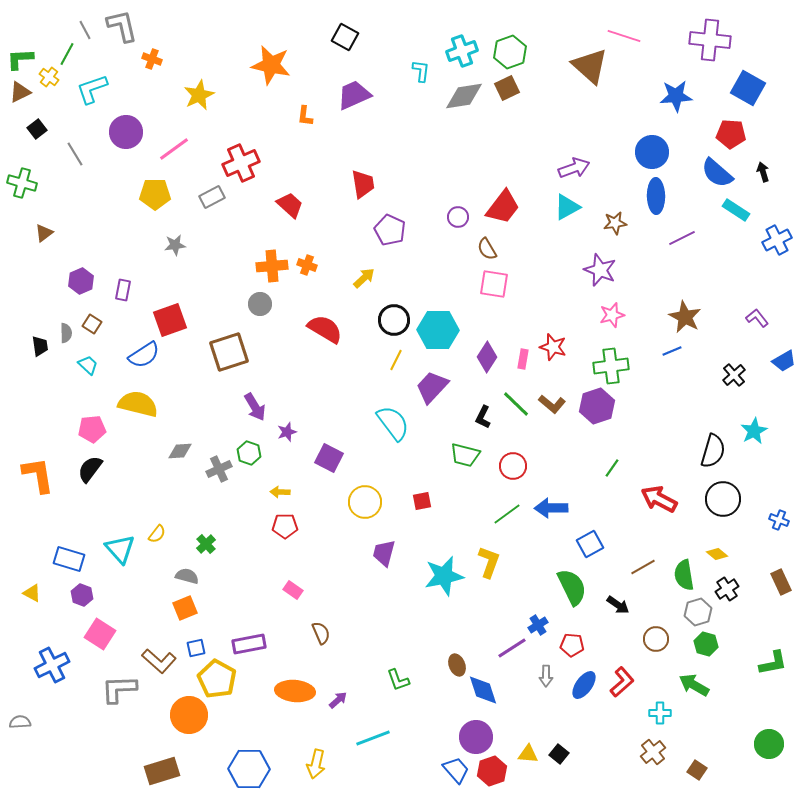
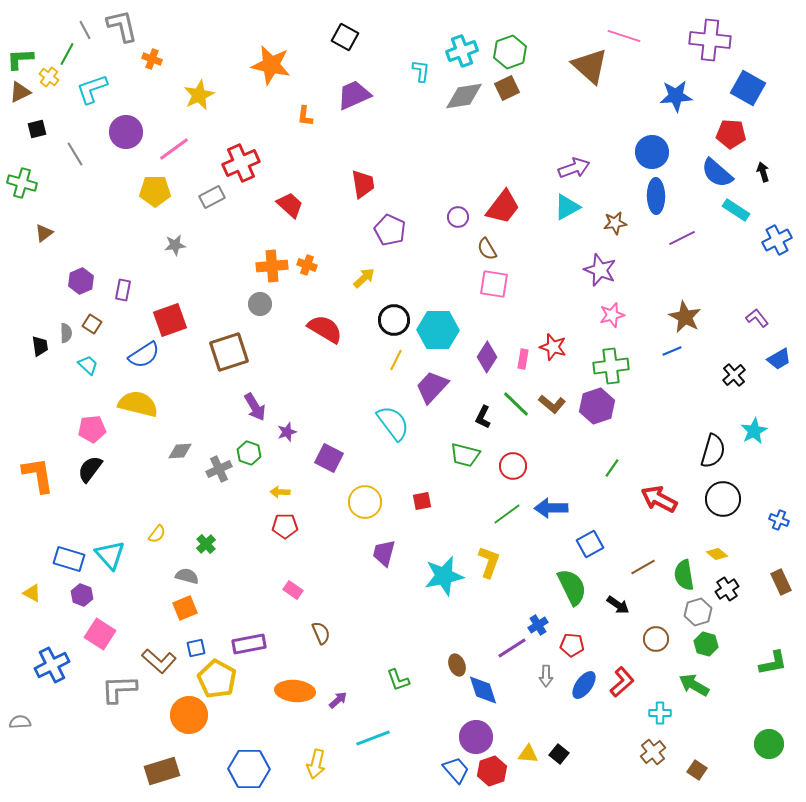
black square at (37, 129): rotated 24 degrees clockwise
yellow pentagon at (155, 194): moved 3 px up
blue trapezoid at (784, 361): moved 5 px left, 2 px up
cyan triangle at (120, 549): moved 10 px left, 6 px down
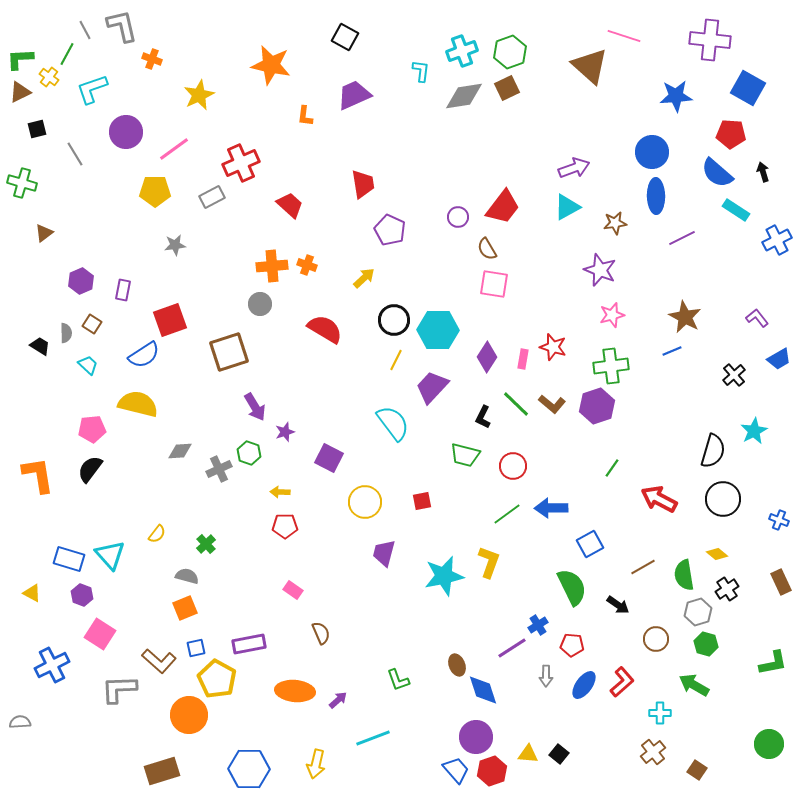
black trapezoid at (40, 346): rotated 50 degrees counterclockwise
purple star at (287, 432): moved 2 px left
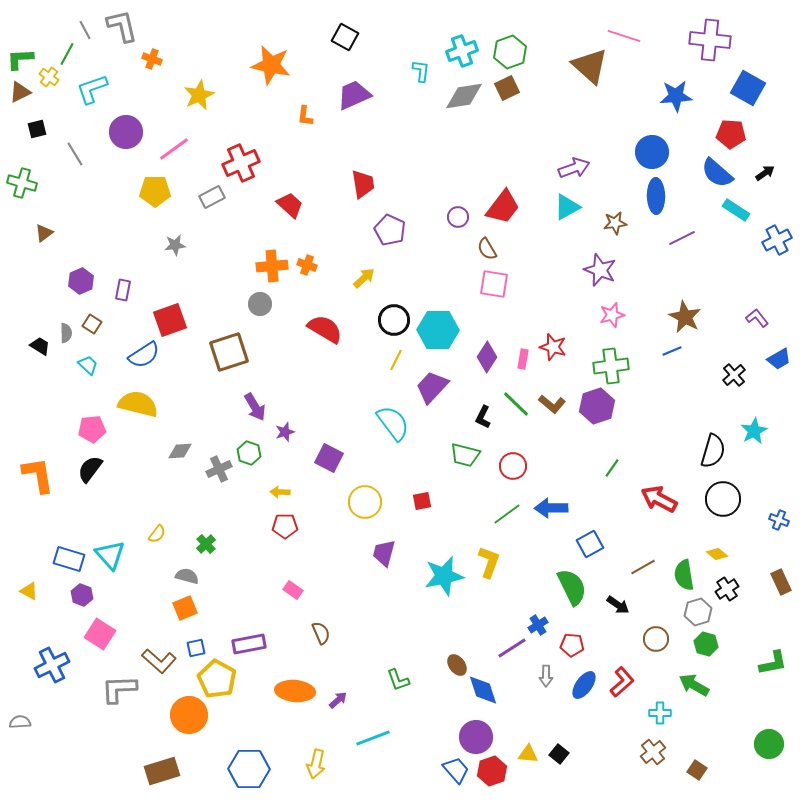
black arrow at (763, 172): moved 2 px right, 1 px down; rotated 72 degrees clockwise
yellow triangle at (32, 593): moved 3 px left, 2 px up
brown ellipse at (457, 665): rotated 15 degrees counterclockwise
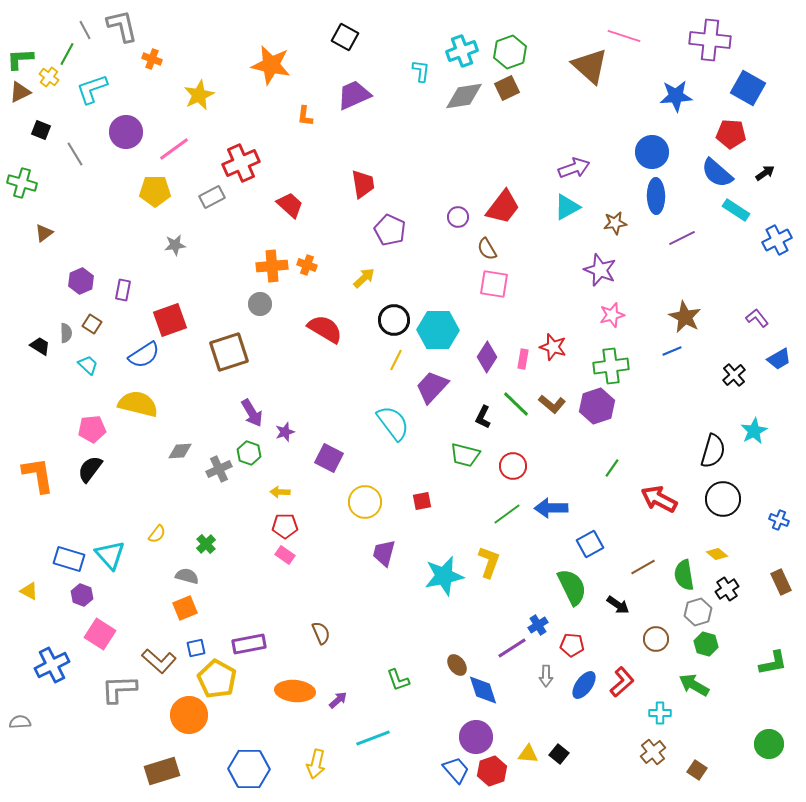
black square at (37, 129): moved 4 px right, 1 px down; rotated 36 degrees clockwise
purple arrow at (255, 407): moved 3 px left, 6 px down
pink rectangle at (293, 590): moved 8 px left, 35 px up
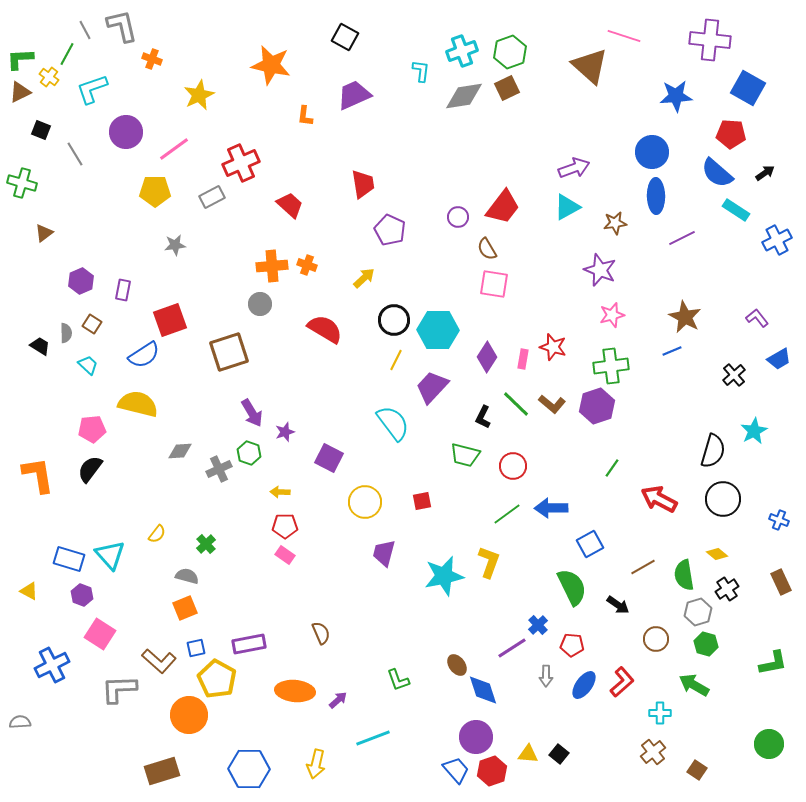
blue cross at (538, 625): rotated 12 degrees counterclockwise
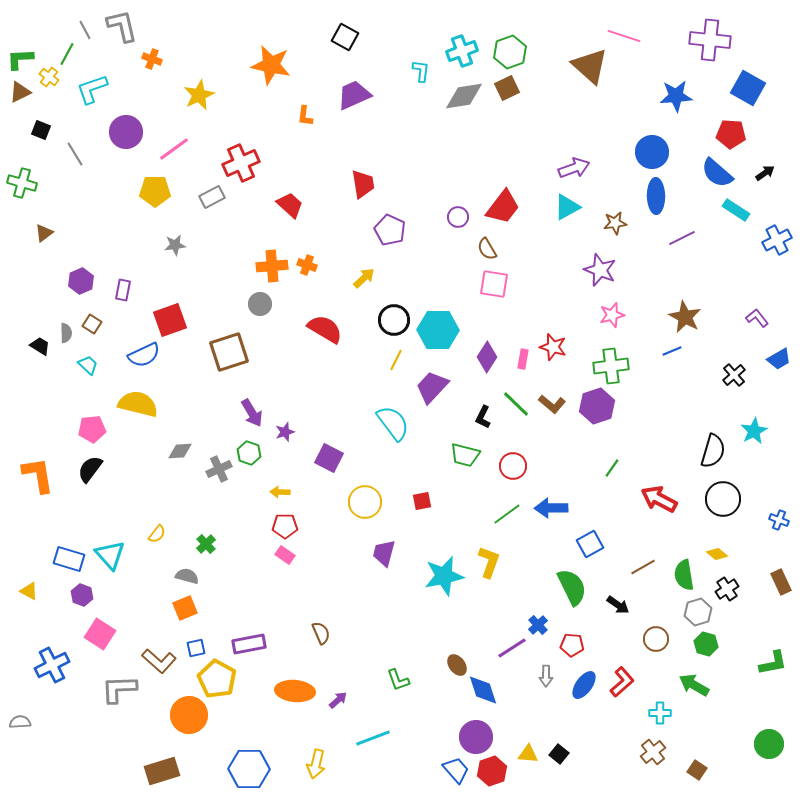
blue semicircle at (144, 355): rotated 8 degrees clockwise
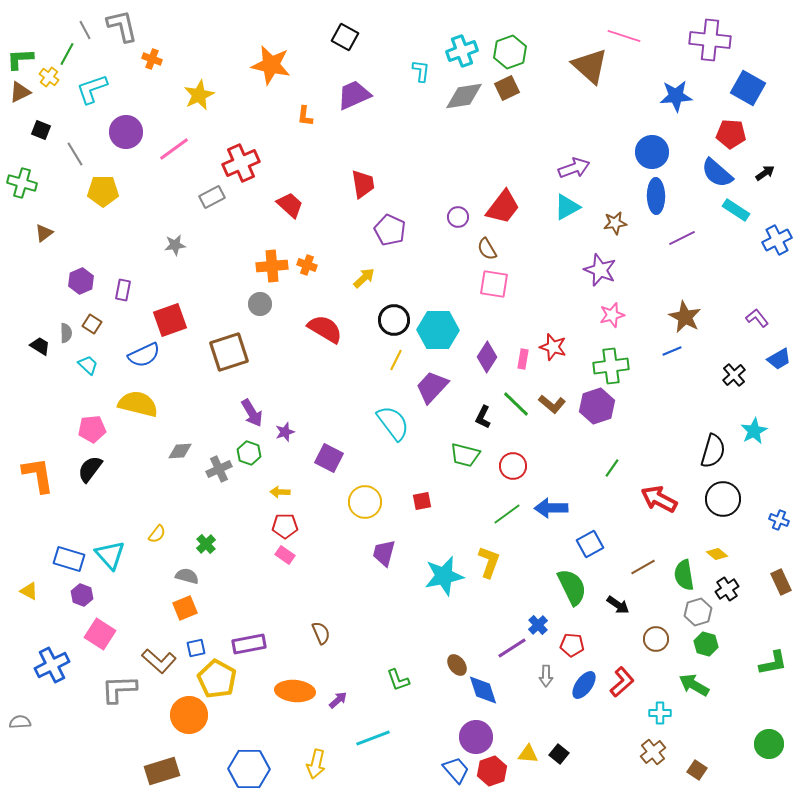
yellow pentagon at (155, 191): moved 52 px left
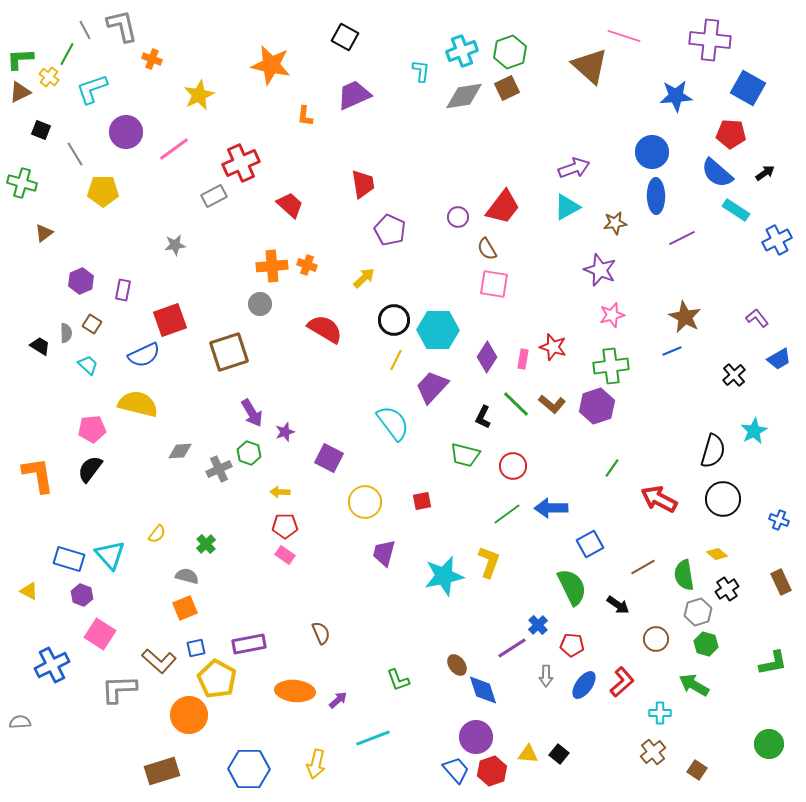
gray rectangle at (212, 197): moved 2 px right, 1 px up
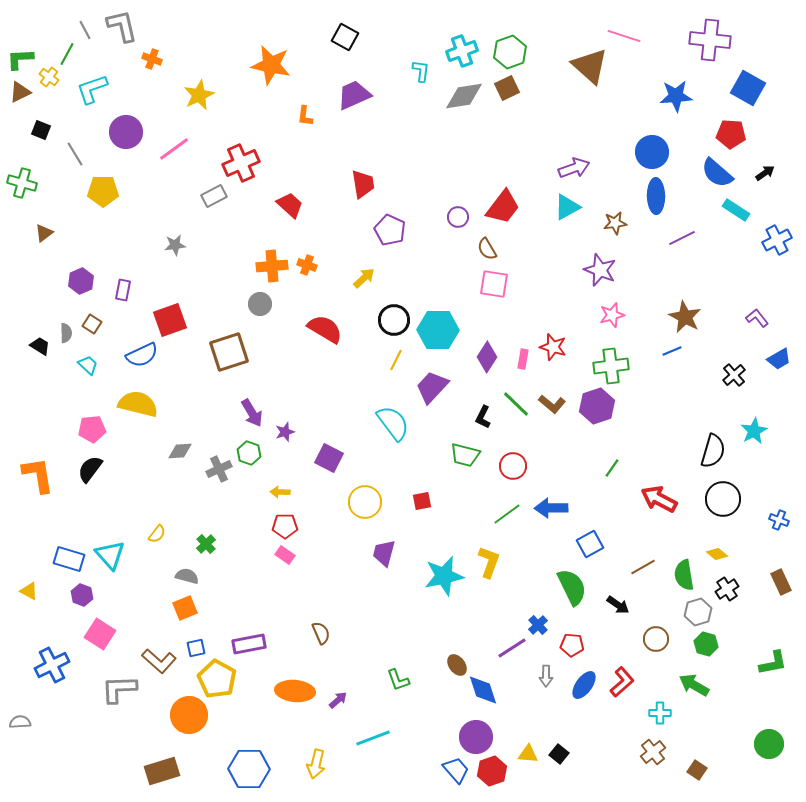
blue semicircle at (144, 355): moved 2 px left
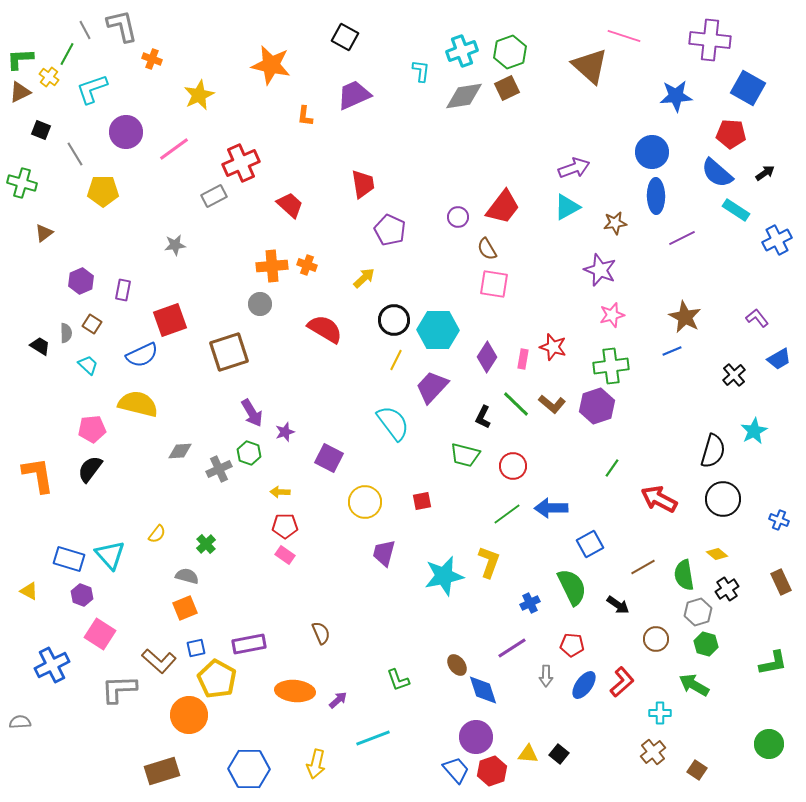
blue cross at (538, 625): moved 8 px left, 22 px up; rotated 18 degrees clockwise
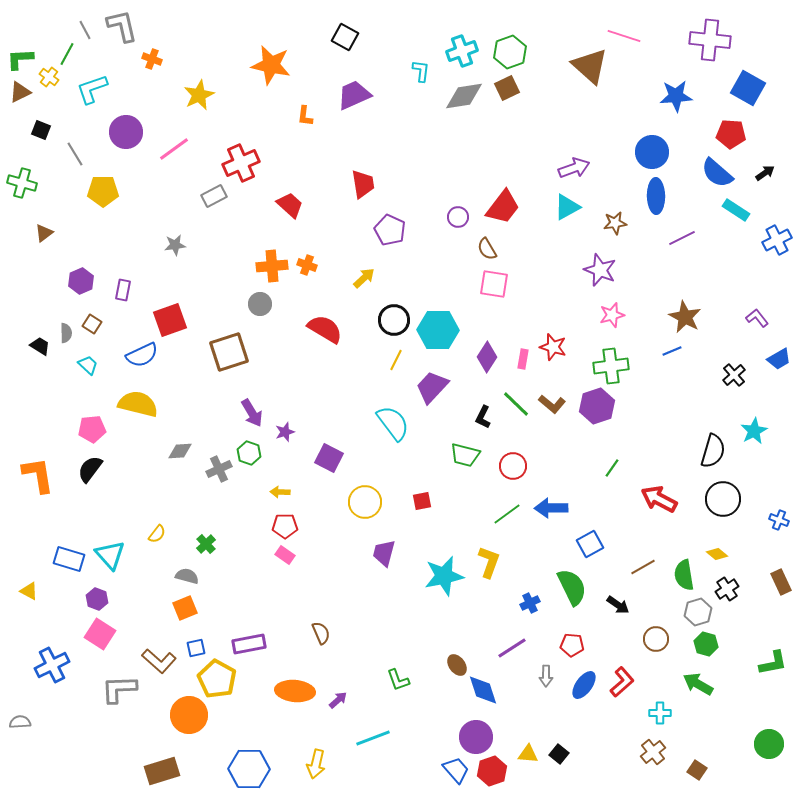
purple hexagon at (82, 595): moved 15 px right, 4 px down
green arrow at (694, 685): moved 4 px right, 1 px up
